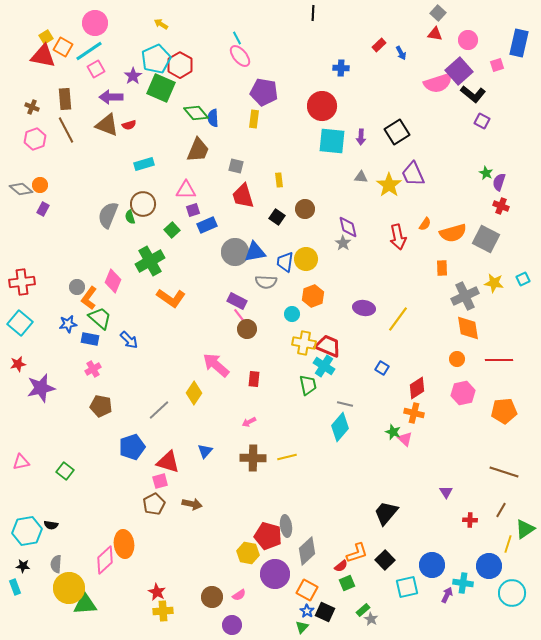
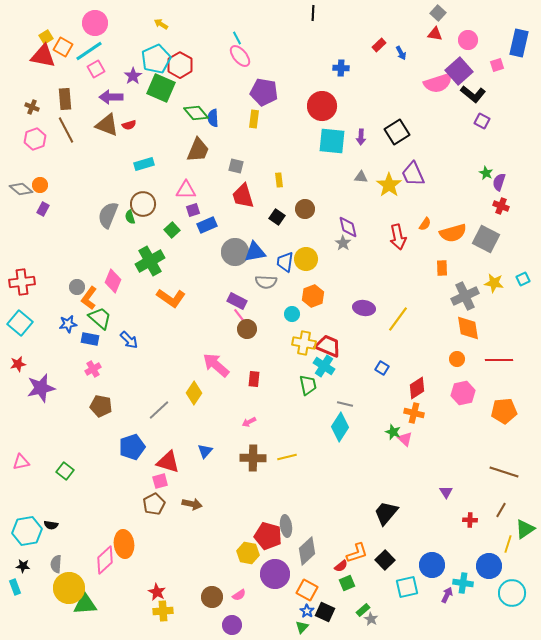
cyan diamond at (340, 427): rotated 8 degrees counterclockwise
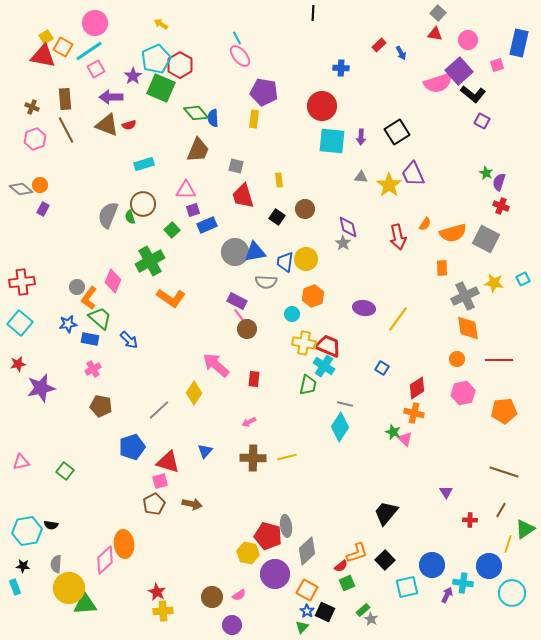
green trapezoid at (308, 385): rotated 25 degrees clockwise
